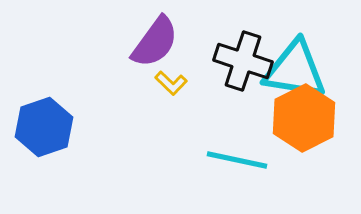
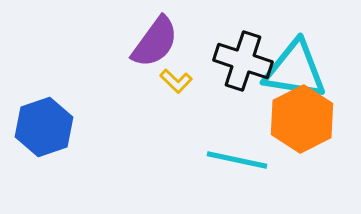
yellow L-shape: moved 5 px right, 2 px up
orange hexagon: moved 2 px left, 1 px down
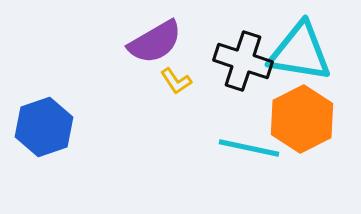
purple semicircle: rotated 24 degrees clockwise
cyan triangle: moved 5 px right, 18 px up
yellow L-shape: rotated 12 degrees clockwise
cyan line: moved 12 px right, 12 px up
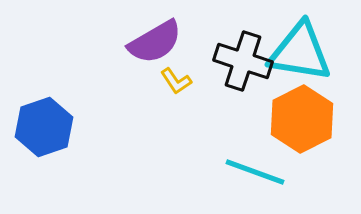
cyan line: moved 6 px right, 24 px down; rotated 8 degrees clockwise
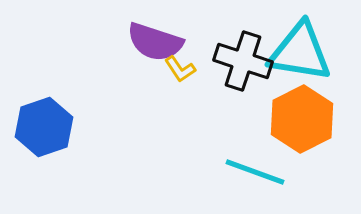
purple semicircle: rotated 48 degrees clockwise
yellow L-shape: moved 4 px right, 12 px up
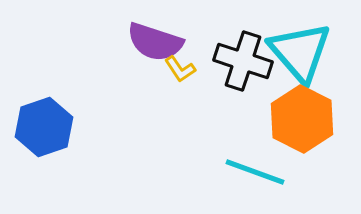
cyan triangle: rotated 40 degrees clockwise
orange hexagon: rotated 6 degrees counterclockwise
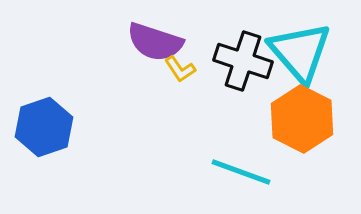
cyan line: moved 14 px left
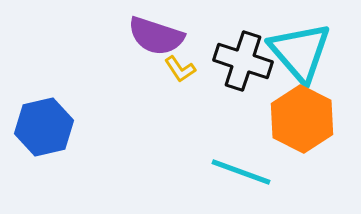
purple semicircle: moved 1 px right, 6 px up
blue hexagon: rotated 6 degrees clockwise
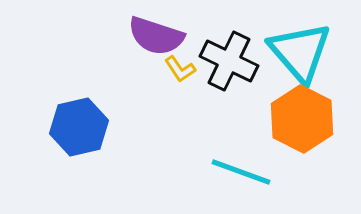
black cross: moved 14 px left; rotated 8 degrees clockwise
blue hexagon: moved 35 px right
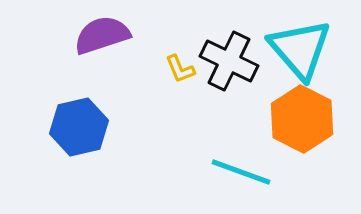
purple semicircle: moved 54 px left, 1 px up; rotated 144 degrees clockwise
cyan triangle: moved 3 px up
yellow L-shape: rotated 12 degrees clockwise
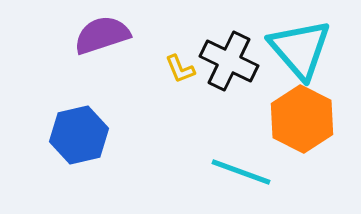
blue hexagon: moved 8 px down
